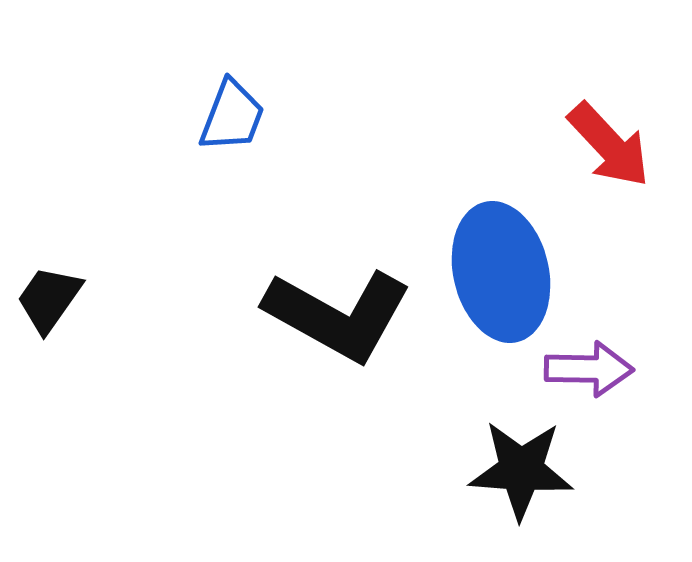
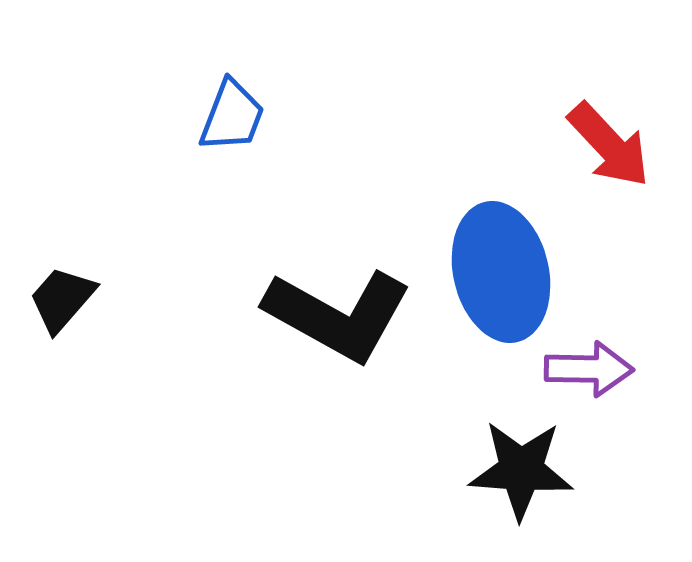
black trapezoid: moved 13 px right; rotated 6 degrees clockwise
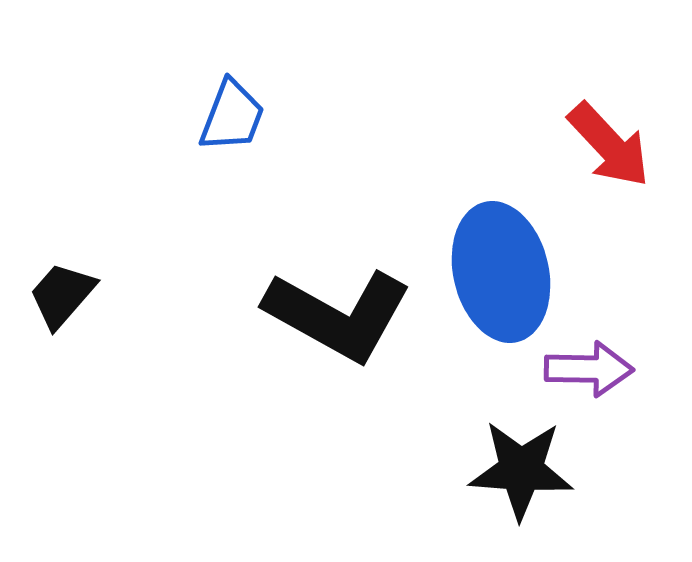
black trapezoid: moved 4 px up
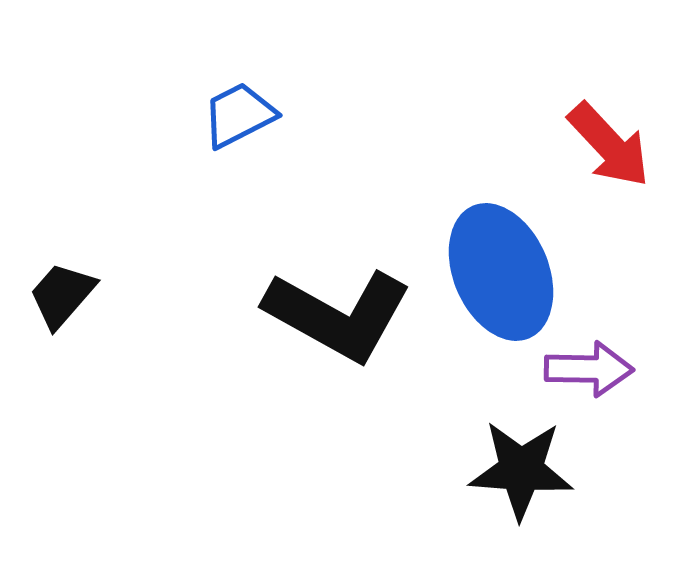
blue trapezoid: moved 7 px right, 1 px up; rotated 138 degrees counterclockwise
blue ellipse: rotated 10 degrees counterclockwise
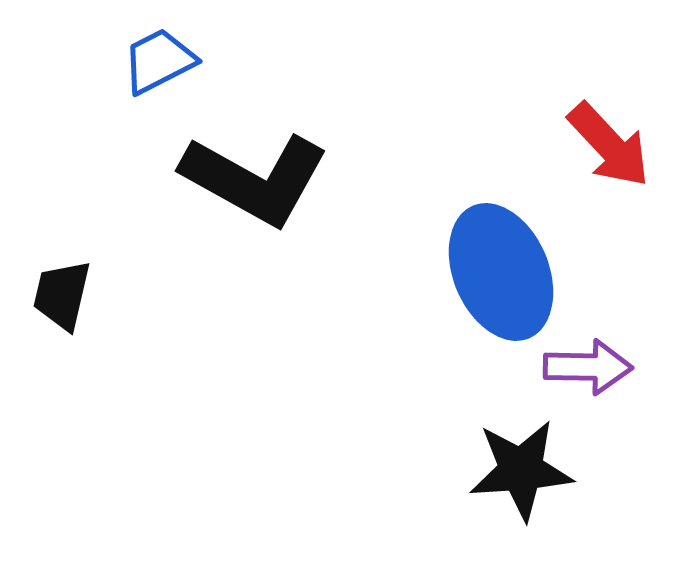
blue trapezoid: moved 80 px left, 54 px up
black trapezoid: rotated 28 degrees counterclockwise
black L-shape: moved 83 px left, 136 px up
purple arrow: moved 1 px left, 2 px up
black star: rotated 8 degrees counterclockwise
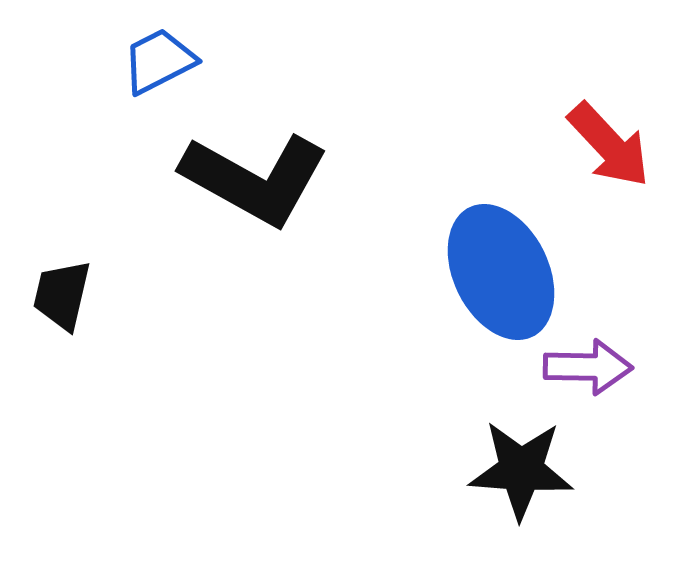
blue ellipse: rotated 3 degrees counterclockwise
black star: rotated 8 degrees clockwise
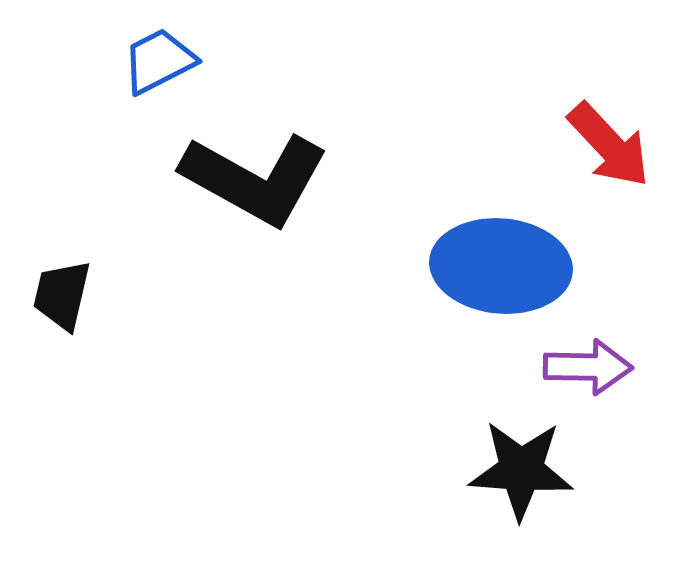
blue ellipse: moved 6 px up; rotated 59 degrees counterclockwise
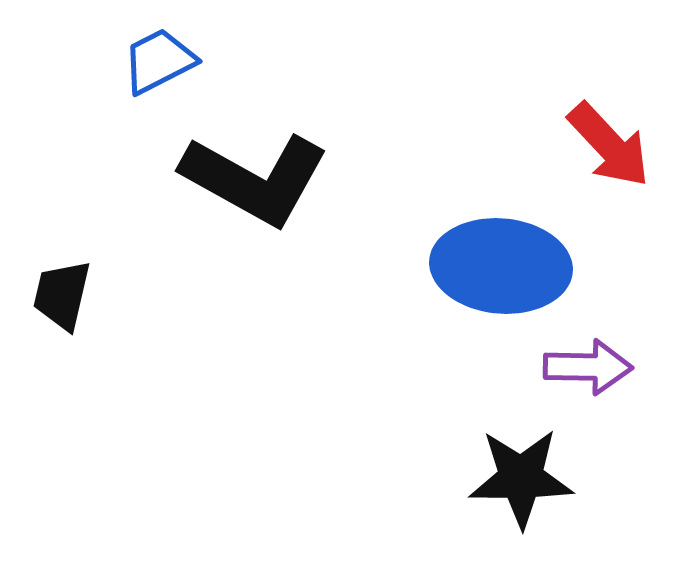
black star: moved 8 px down; rotated 4 degrees counterclockwise
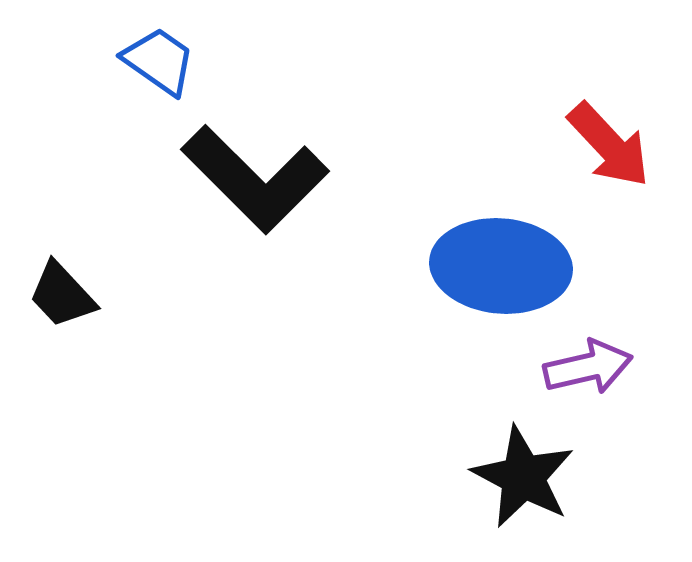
blue trapezoid: rotated 62 degrees clockwise
black L-shape: rotated 16 degrees clockwise
black trapezoid: rotated 56 degrees counterclockwise
purple arrow: rotated 14 degrees counterclockwise
black star: moved 2 px right, 1 px up; rotated 28 degrees clockwise
